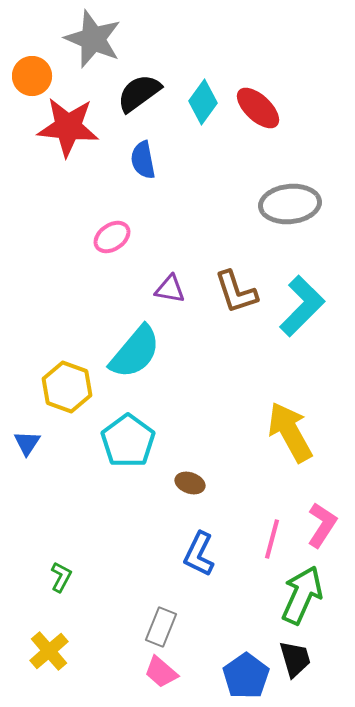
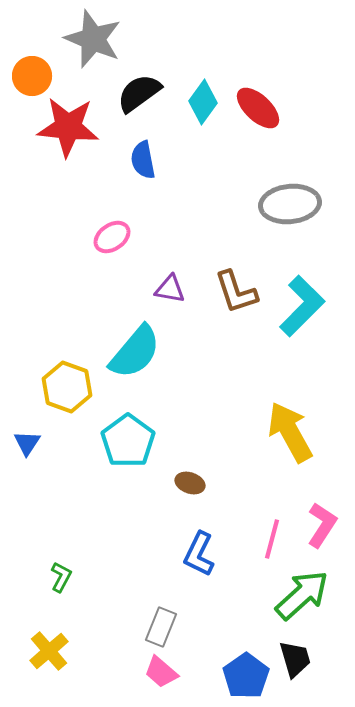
green arrow: rotated 24 degrees clockwise
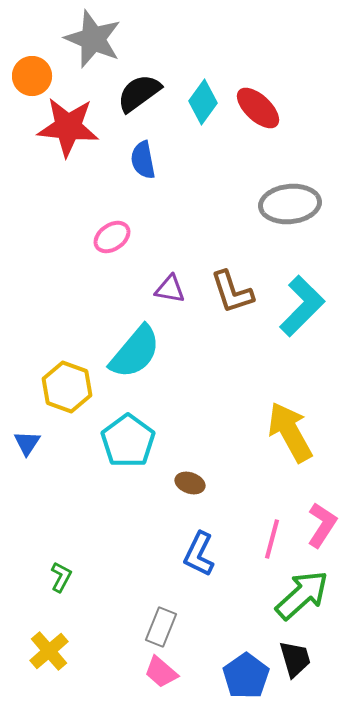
brown L-shape: moved 4 px left
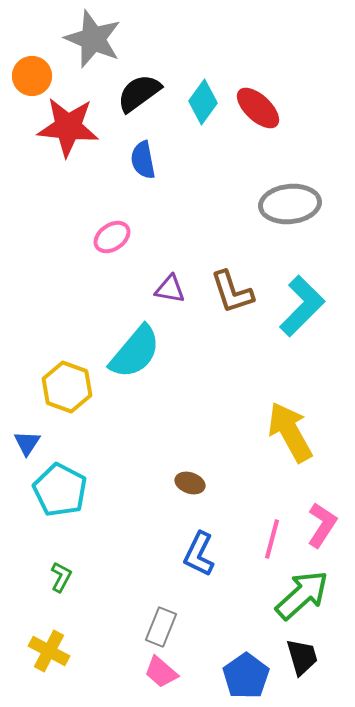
cyan pentagon: moved 68 px left, 49 px down; rotated 8 degrees counterclockwise
yellow cross: rotated 21 degrees counterclockwise
black trapezoid: moved 7 px right, 2 px up
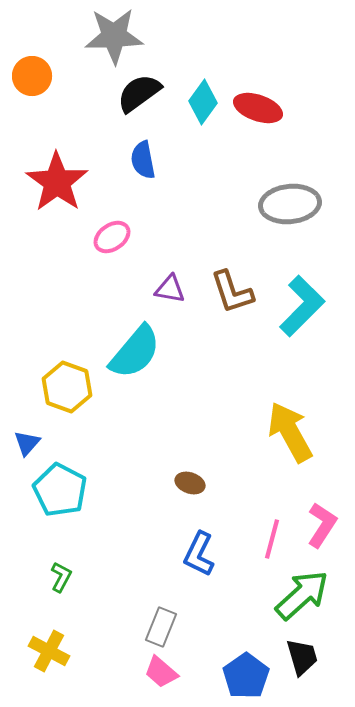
gray star: moved 21 px right, 3 px up; rotated 24 degrees counterclockwise
red ellipse: rotated 24 degrees counterclockwise
red star: moved 11 px left, 55 px down; rotated 30 degrees clockwise
blue triangle: rotated 8 degrees clockwise
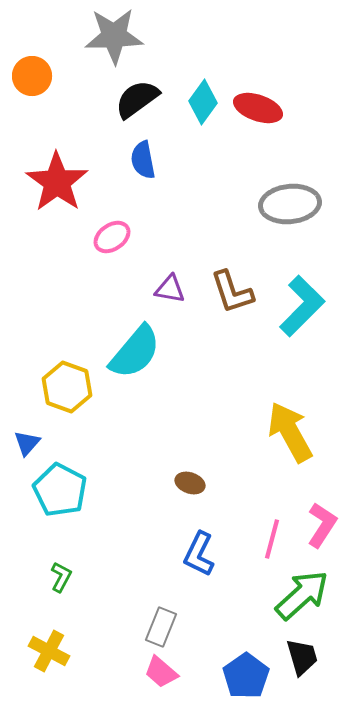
black semicircle: moved 2 px left, 6 px down
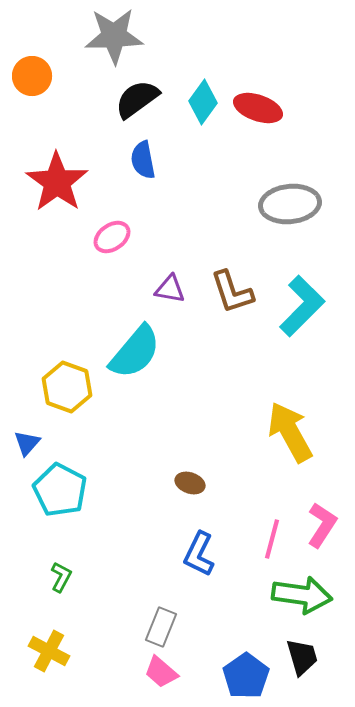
green arrow: rotated 50 degrees clockwise
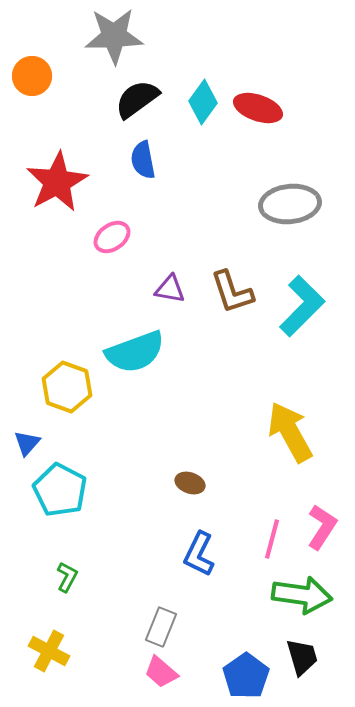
red star: rotated 8 degrees clockwise
cyan semicircle: rotated 30 degrees clockwise
pink L-shape: moved 2 px down
green L-shape: moved 6 px right
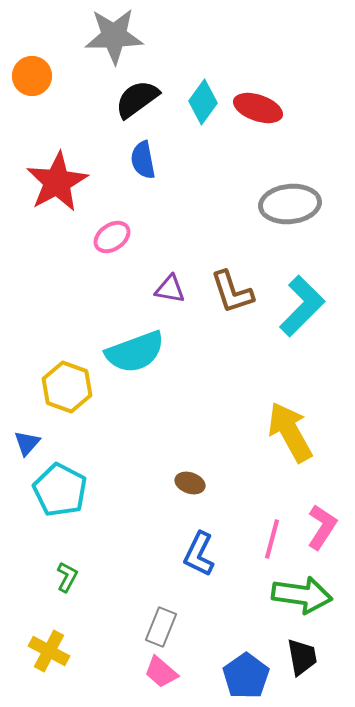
black trapezoid: rotated 6 degrees clockwise
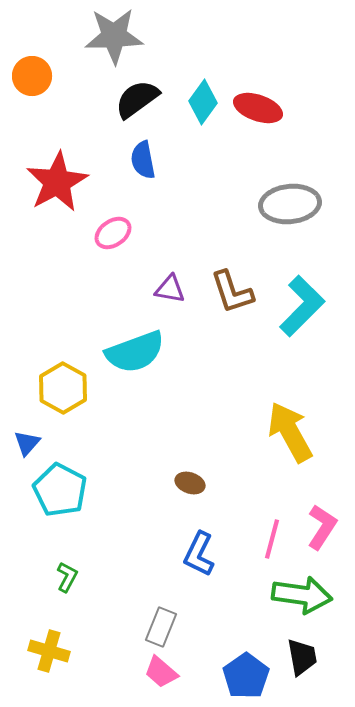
pink ellipse: moved 1 px right, 4 px up
yellow hexagon: moved 4 px left, 1 px down; rotated 9 degrees clockwise
yellow cross: rotated 12 degrees counterclockwise
